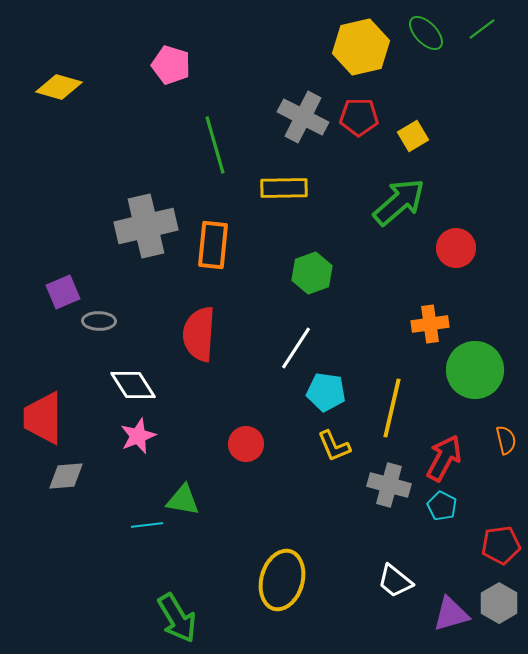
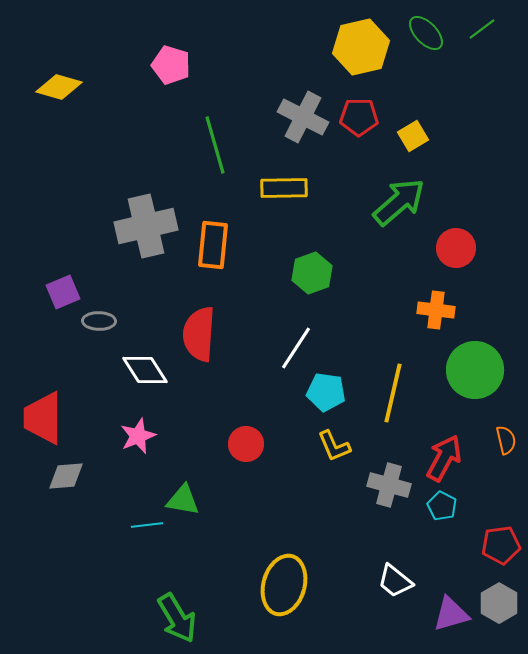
orange cross at (430, 324): moved 6 px right, 14 px up; rotated 15 degrees clockwise
white diamond at (133, 385): moved 12 px right, 15 px up
yellow line at (392, 408): moved 1 px right, 15 px up
yellow ellipse at (282, 580): moved 2 px right, 5 px down
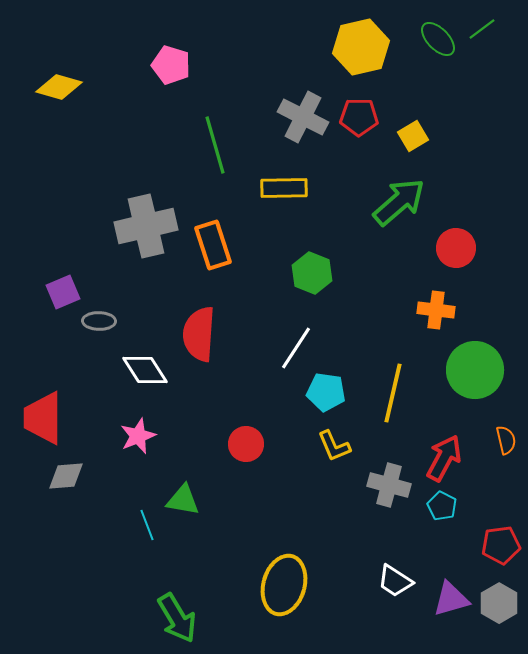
green ellipse at (426, 33): moved 12 px right, 6 px down
orange rectangle at (213, 245): rotated 24 degrees counterclockwise
green hexagon at (312, 273): rotated 18 degrees counterclockwise
cyan line at (147, 525): rotated 76 degrees clockwise
white trapezoid at (395, 581): rotated 6 degrees counterclockwise
purple triangle at (451, 614): moved 15 px up
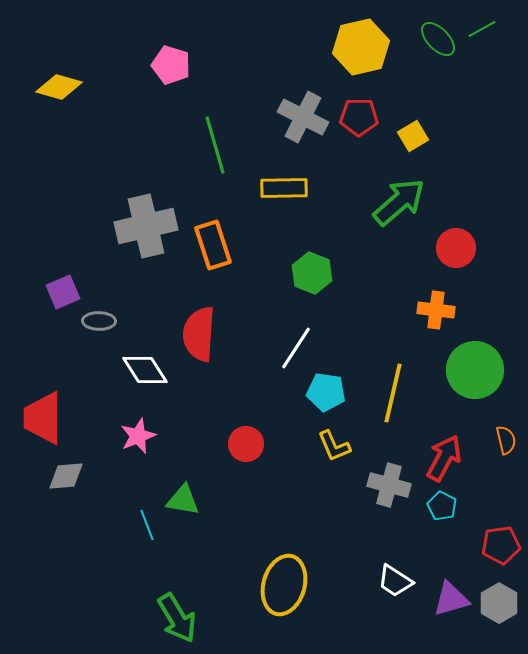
green line at (482, 29): rotated 8 degrees clockwise
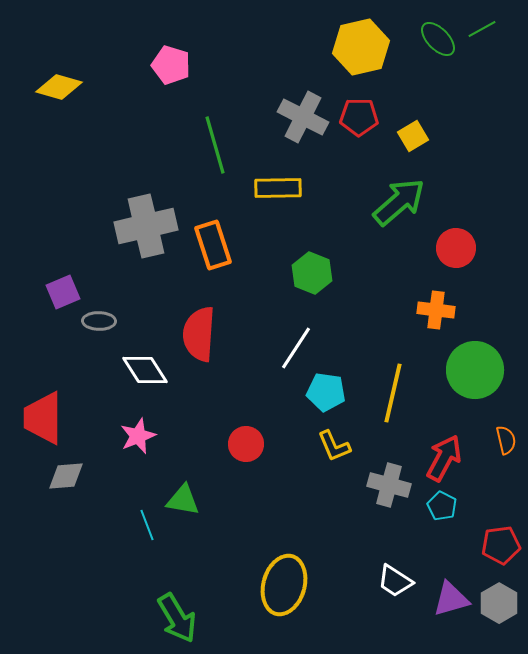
yellow rectangle at (284, 188): moved 6 px left
